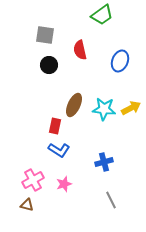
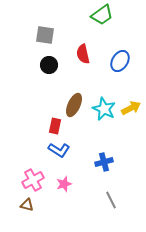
red semicircle: moved 3 px right, 4 px down
blue ellipse: rotated 10 degrees clockwise
cyan star: rotated 20 degrees clockwise
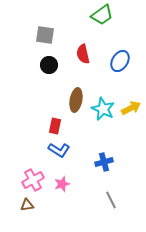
brown ellipse: moved 2 px right, 5 px up; rotated 15 degrees counterclockwise
cyan star: moved 1 px left
pink star: moved 2 px left
brown triangle: rotated 24 degrees counterclockwise
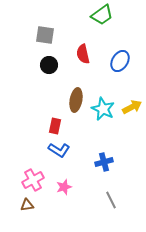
yellow arrow: moved 1 px right, 1 px up
pink star: moved 2 px right, 3 px down
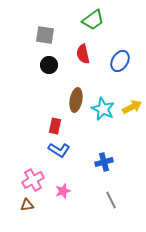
green trapezoid: moved 9 px left, 5 px down
pink star: moved 1 px left, 4 px down
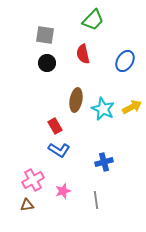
green trapezoid: rotated 10 degrees counterclockwise
blue ellipse: moved 5 px right
black circle: moved 2 px left, 2 px up
red rectangle: rotated 42 degrees counterclockwise
gray line: moved 15 px left; rotated 18 degrees clockwise
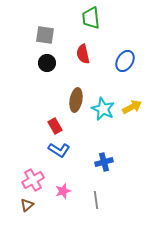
green trapezoid: moved 2 px left, 2 px up; rotated 130 degrees clockwise
brown triangle: rotated 32 degrees counterclockwise
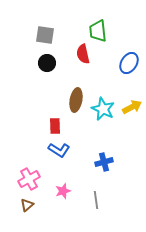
green trapezoid: moved 7 px right, 13 px down
blue ellipse: moved 4 px right, 2 px down
red rectangle: rotated 28 degrees clockwise
pink cross: moved 4 px left, 1 px up
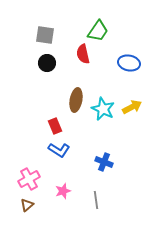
green trapezoid: rotated 140 degrees counterclockwise
blue ellipse: rotated 70 degrees clockwise
red rectangle: rotated 21 degrees counterclockwise
blue cross: rotated 36 degrees clockwise
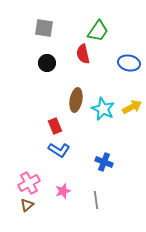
gray square: moved 1 px left, 7 px up
pink cross: moved 4 px down
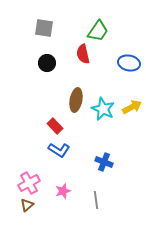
red rectangle: rotated 21 degrees counterclockwise
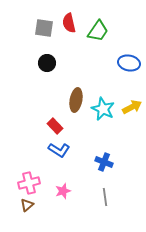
red semicircle: moved 14 px left, 31 px up
pink cross: rotated 15 degrees clockwise
gray line: moved 9 px right, 3 px up
